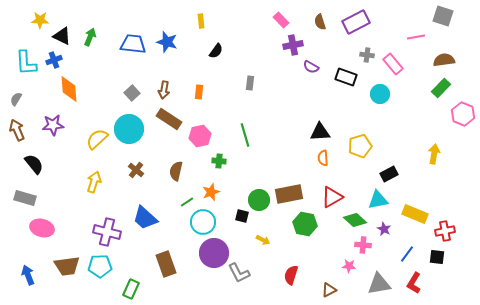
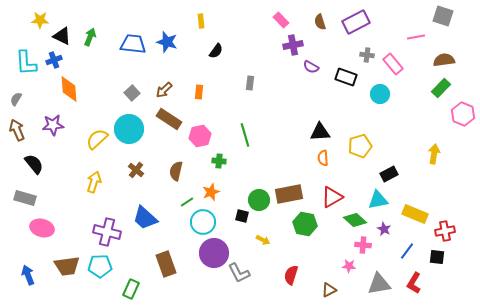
brown arrow at (164, 90): rotated 36 degrees clockwise
blue line at (407, 254): moved 3 px up
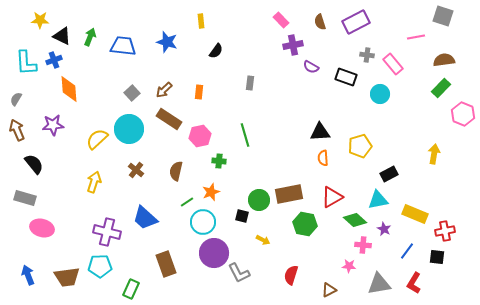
blue trapezoid at (133, 44): moved 10 px left, 2 px down
brown trapezoid at (67, 266): moved 11 px down
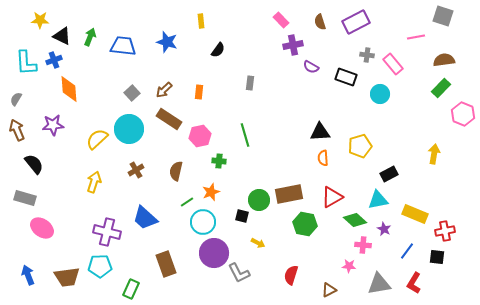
black semicircle at (216, 51): moved 2 px right, 1 px up
brown cross at (136, 170): rotated 21 degrees clockwise
pink ellipse at (42, 228): rotated 20 degrees clockwise
yellow arrow at (263, 240): moved 5 px left, 3 px down
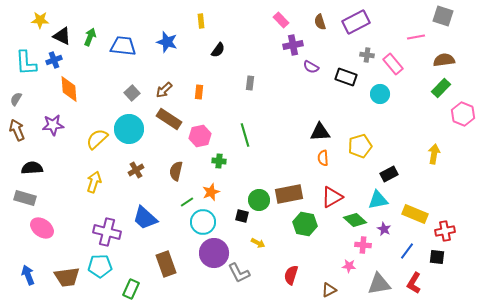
black semicircle at (34, 164): moved 2 px left, 4 px down; rotated 55 degrees counterclockwise
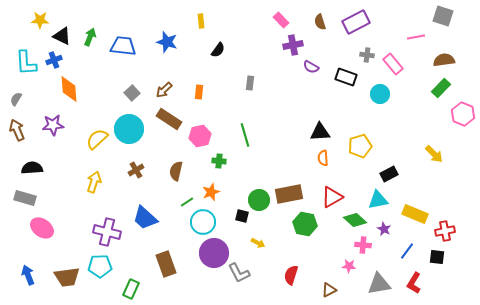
yellow arrow at (434, 154): rotated 126 degrees clockwise
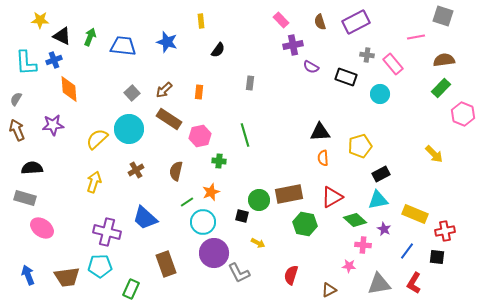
black rectangle at (389, 174): moved 8 px left
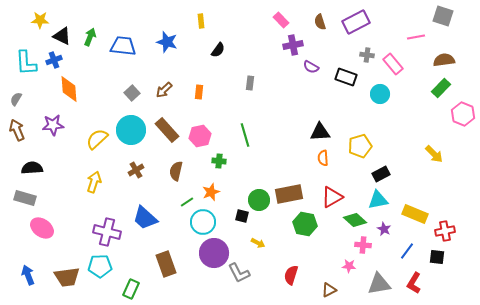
brown rectangle at (169, 119): moved 2 px left, 11 px down; rotated 15 degrees clockwise
cyan circle at (129, 129): moved 2 px right, 1 px down
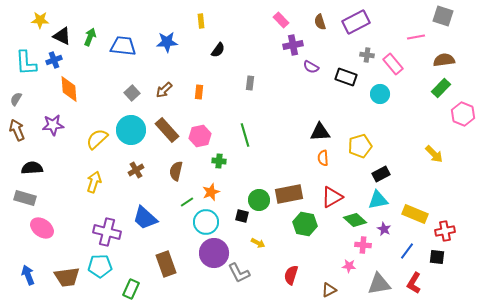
blue star at (167, 42): rotated 20 degrees counterclockwise
cyan circle at (203, 222): moved 3 px right
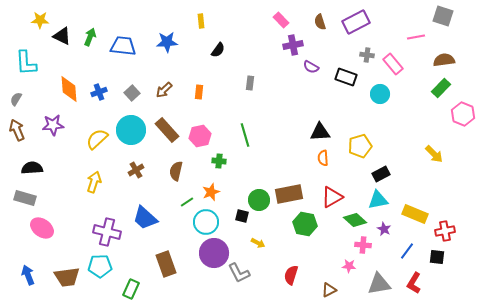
blue cross at (54, 60): moved 45 px right, 32 px down
